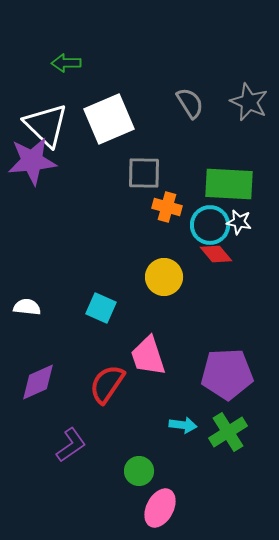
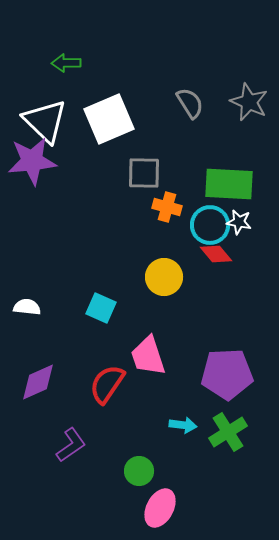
white triangle: moved 1 px left, 4 px up
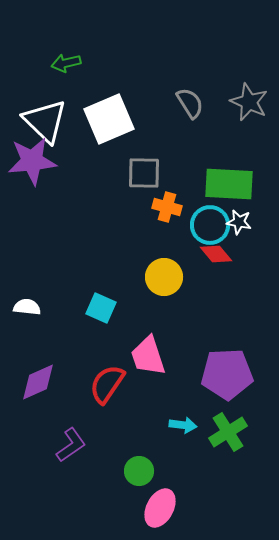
green arrow: rotated 12 degrees counterclockwise
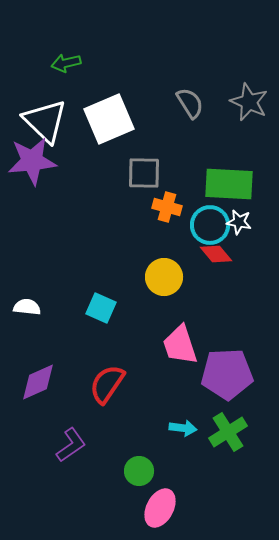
pink trapezoid: moved 32 px right, 11 px up
cyan arrow: moved 3 px down
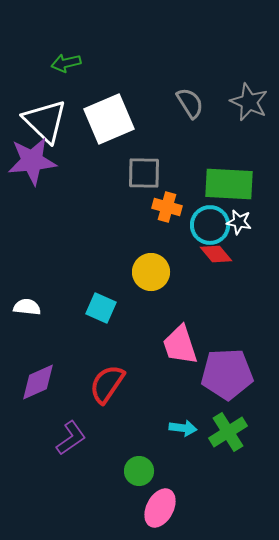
yellow circle: moved 13 px left, 5 px up
purple L-shape: moved 7 px up
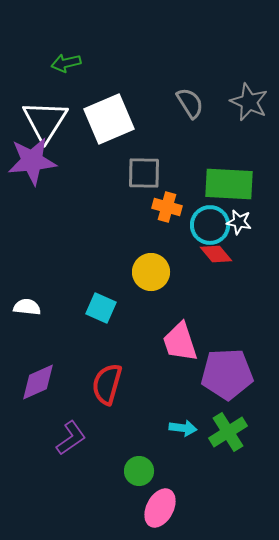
white triangle: rotated 18 degrees clockwise
pink trapezoid: moved 3 px up
red semicircle: rotated 18 degrees counterclockwise
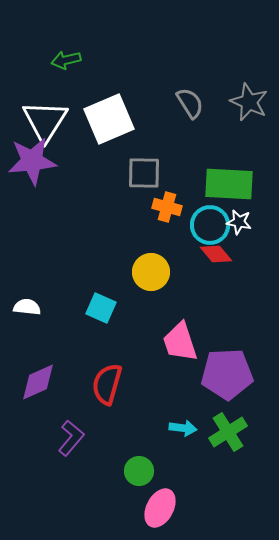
green arrow: moved 3 px up
purple L-shape: rotated 15 degrees counterclockwise
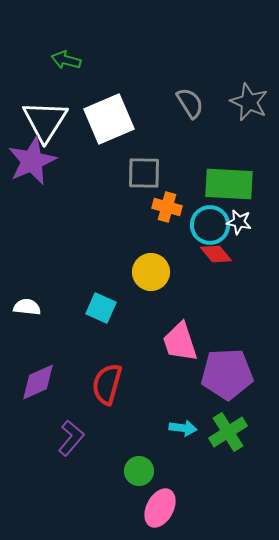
green arrow: rotated 28 degrees clockwise
purple star: rotated 18 degrees counterclockwise
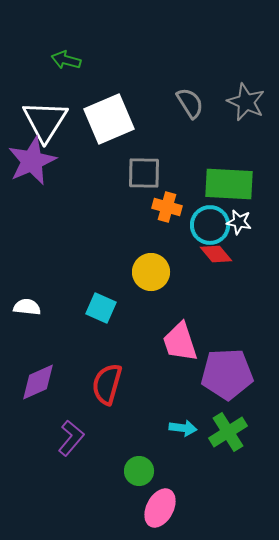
gray star: moved 3 px left
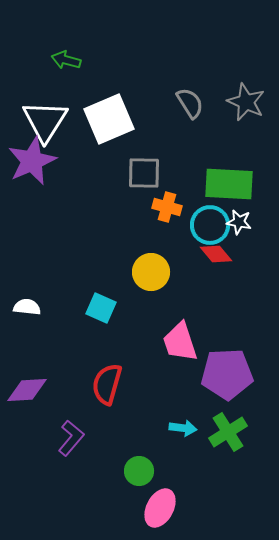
purple diamond: moved 11 px left, 8 px down; rotated 21 degrees clockwise
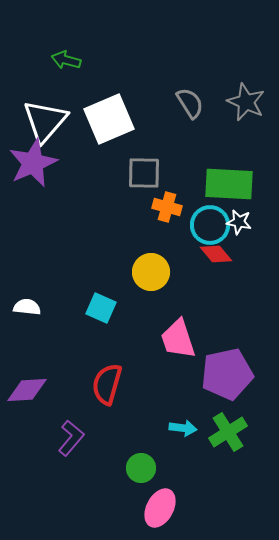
white triangle: rotated 9 degrees clockwise
purple star: moved 1 px right, 2 px down
pink trapezoid: moved 2 px left, 3 px up
purple pentagon: rotated 9 degrees counterclockwise
green circle: moved 2 px right, 3 px up
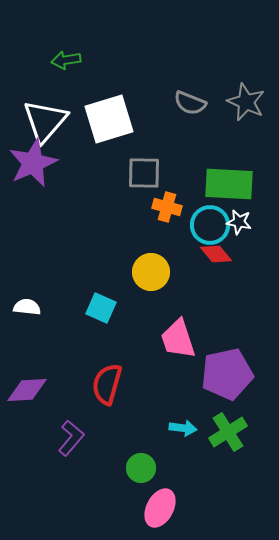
green arrow: rotated 24 degrees counterclockwise
gray semicircle: rotated 144 degrees clockwise
white square: rotated 6 degrees clockwise
